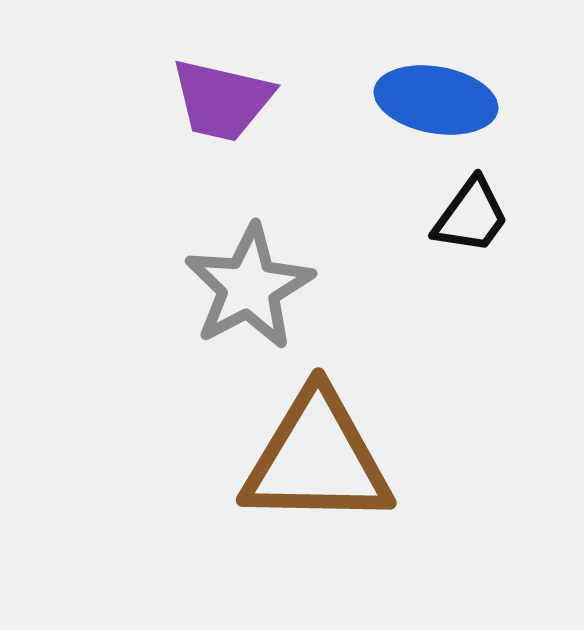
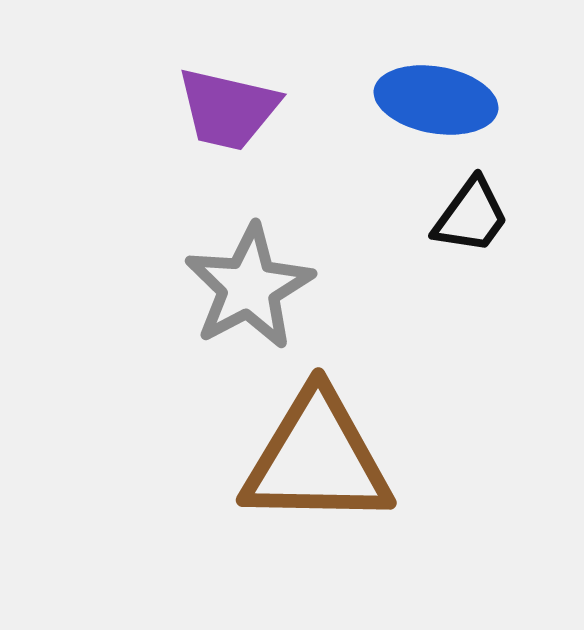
purple trapezoid: moved 6 px right, 9 px down
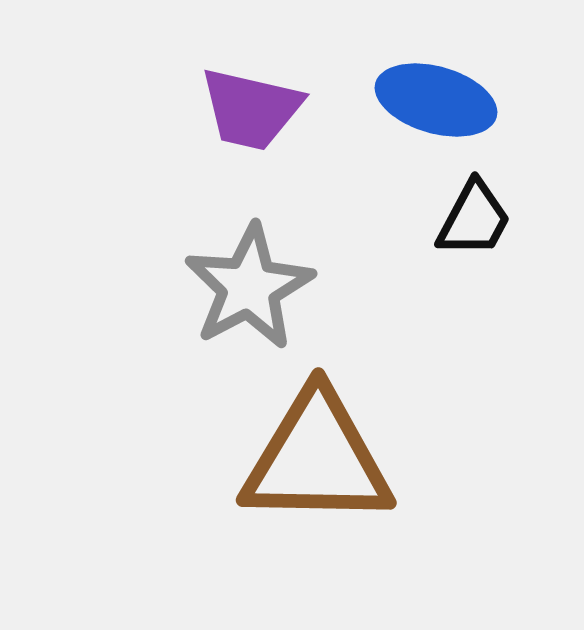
blue ellipse: rotated 6 degrees clockwise
purple trapezoid: moved 23 px right
black trapezoid: moved 3 px right, 3 px down; rotated 8 degrees counterclockwise
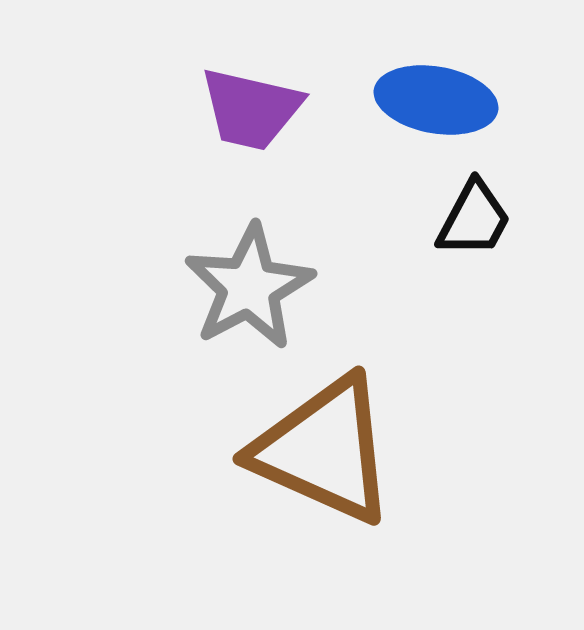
blue ellipse: rotated 6 degrees counterclockwise
brown triangle: moved 7 px right, 9 px up; rotated 23 degrees clockwise
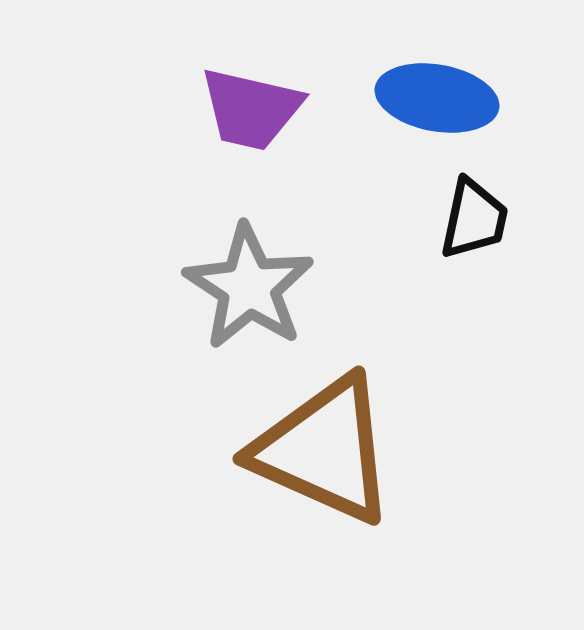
blue ellipse: moved 1 px right, 2 px up
black trapezoid: rotated 16 degrees counterclockwise
gray star: rotated 11 degrees counterclockwise
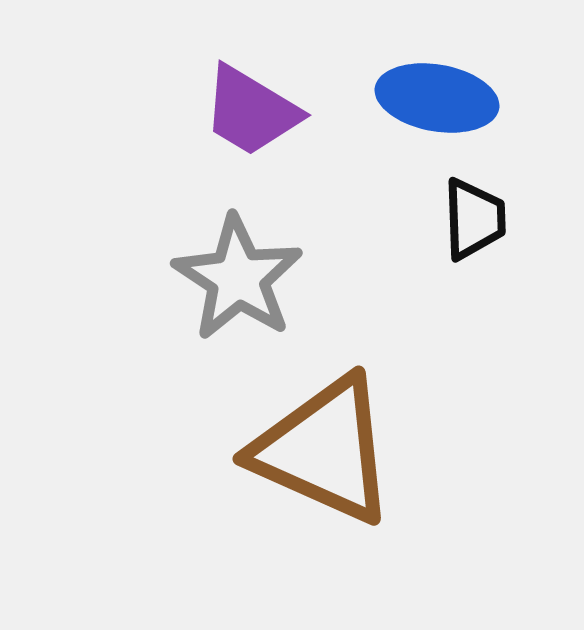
purple trapezoid: moved 2 px down; rotated 18 degrees clockwise
black trapezoid: rotated 14 degrees counterclockwise
gray star: moved 11 px left, 9 px up
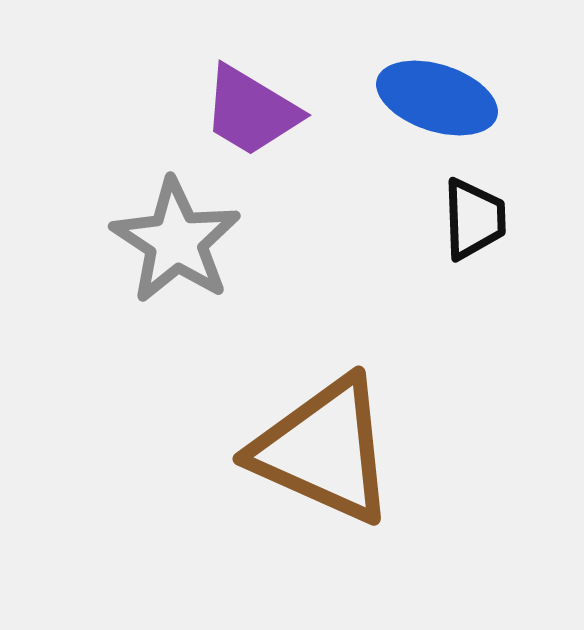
blue ellipse: rotated 8 degrees clockwise
gray star: moved 62 px left, 37 px up
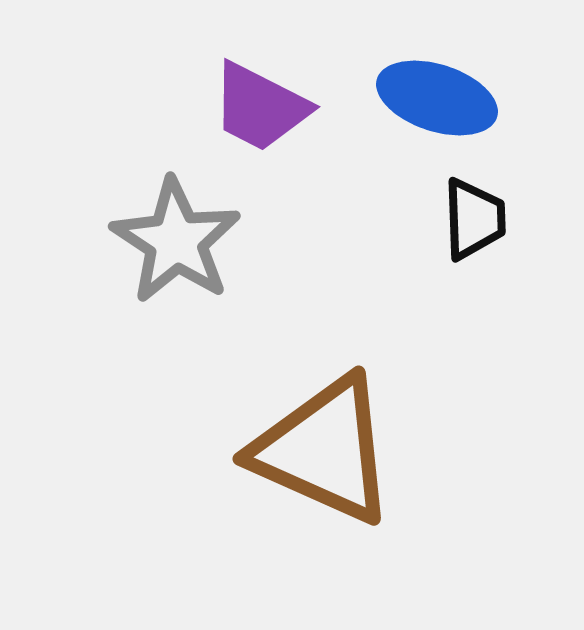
purple trapezoid: moved 9 px right, 4 px up; rotated 4 degrees counterclockwise
